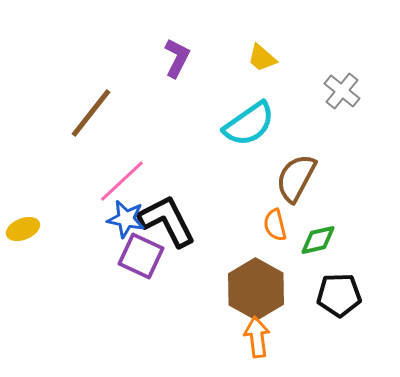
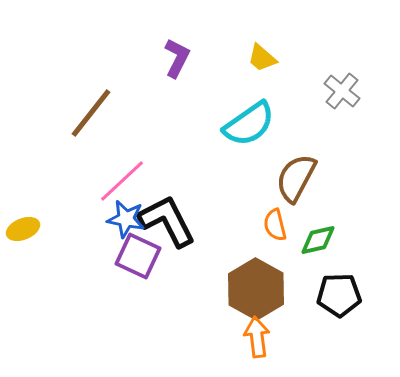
purple square: moved 3 px left
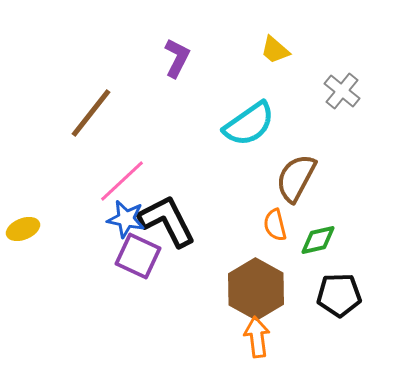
yellow trapezoid: moved 13 px right, 8 px up
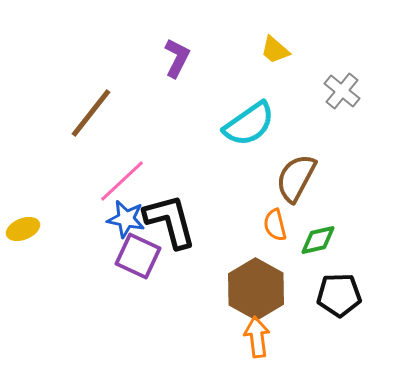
black L-shape: moved 3 px right; rotated 12 degrees clockwise
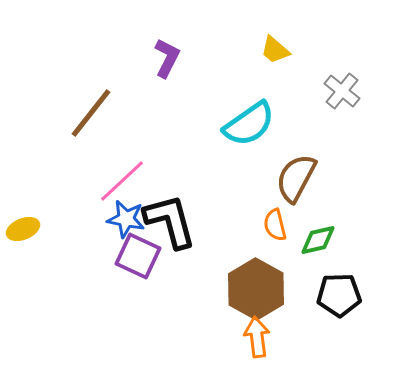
purple L-shape: moved 10 px left
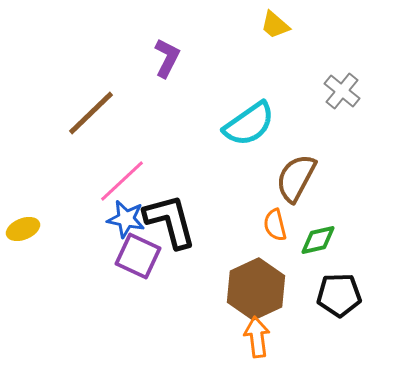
yellow trapezoid: moved 25 px up
brown line: rotated 8 degrees clockwise
brown hexagon: rotated 6 degrees clockwise
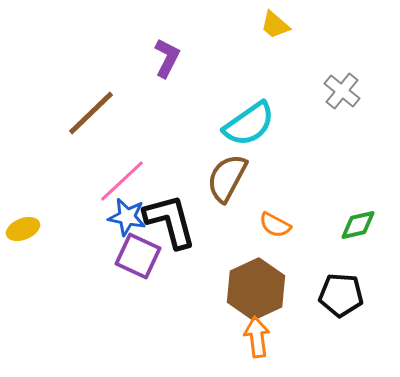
brown semicircle: moved 69 px left
blue star: moved 1 px right, 2 px up
orange semicircle: rotated 48 degrees counterclockwise
green diamond: moved 40 px right, 15 px up
black pentagon: moved 2 px right; rotated 6 degrees clockwise
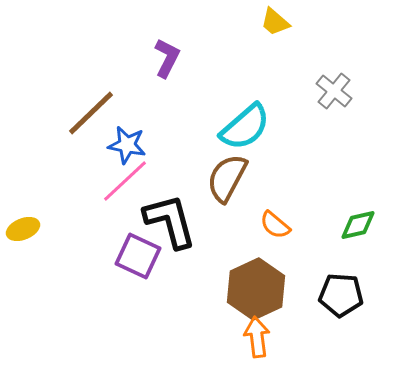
yellow trapezoid: moved 3 px up
gray cross: moved 8 px left
cyan semicircle: moved 4 px left, 3 px down; rotated 6 degrees counterclockwise
pink line: moved 3 px right
blue star: moved 72 px up
orange semicircle: rotated 12 degrees clockwise
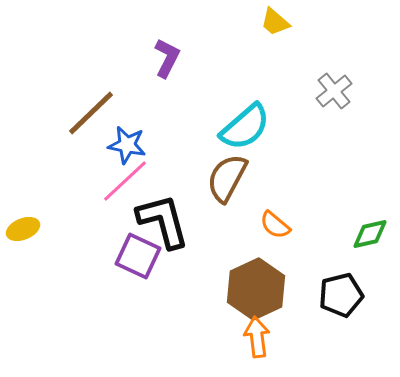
gray cross: rotated 12 degrees clockwise
black L-shape: moved 7 px left
green diamond: moved 12 px right, 9 px down
black pentagon: rotated 18 degrees counterclockwise
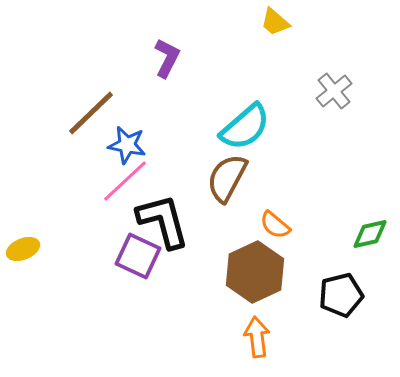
yellow ellipse: moved 20 px down
brown hexagon: moved 1 px left, 17 px up
